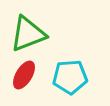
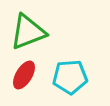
green triangle: moved 2 px up
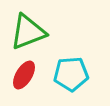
cyan pentagon: moved 1 px right, 3 px up
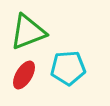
cyan pentagon: moved 3 px left, 6 px up
